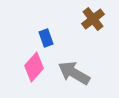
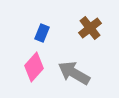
brown cross: moved 3 px left, 9 px down
blue rectangle: moved 4 px left, 5 px up; rotated 42 degrees clockwise
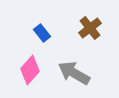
blue rectangle: rotated 60 degrees counterclockwise
pink diamond: moved 4 px left, 3 px down
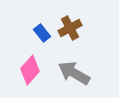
brown cross: moved 20 px left; rotated 10 degrees clockwise
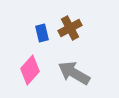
blue rectangle: rotated 24 degrees clockwise
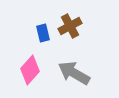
brown cross: moved 2 px up
blue rectangle: moved 1 px right
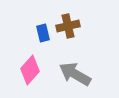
brown cross: moved 2 px left; rotated 15 degrees clockwise
gray arrow: moved 1 px right, 1 px down
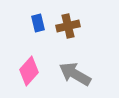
blue rectangle: moved 5 px left, 10 px up
pink diamond: moved 1 px left, 1 px down
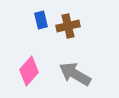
blue rectangle: moved 3 px right, 3 px up
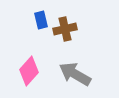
brown cross: moved 3 px left, 3 px down
